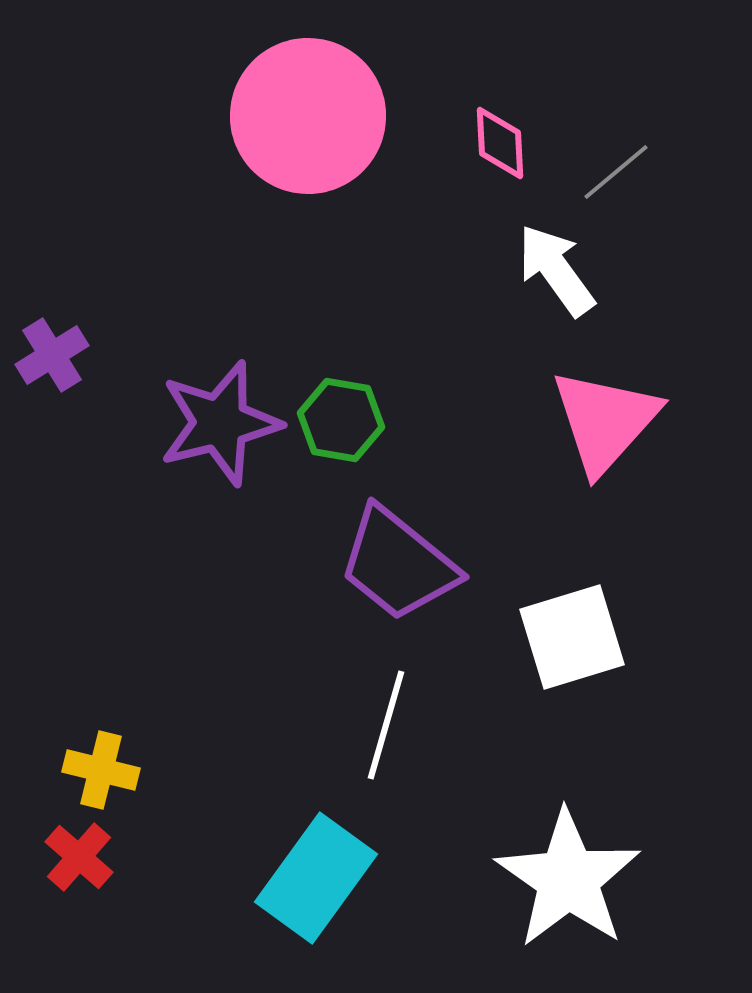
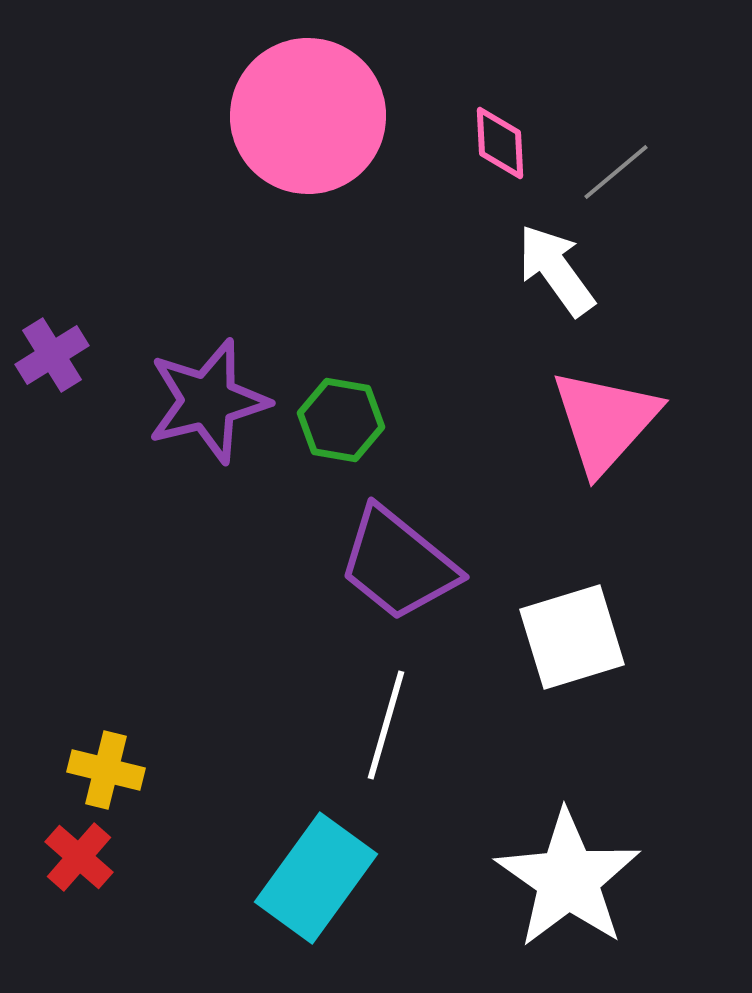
purple star: moved 12 px left, 22 px up
yellow cross: moved 5 px right
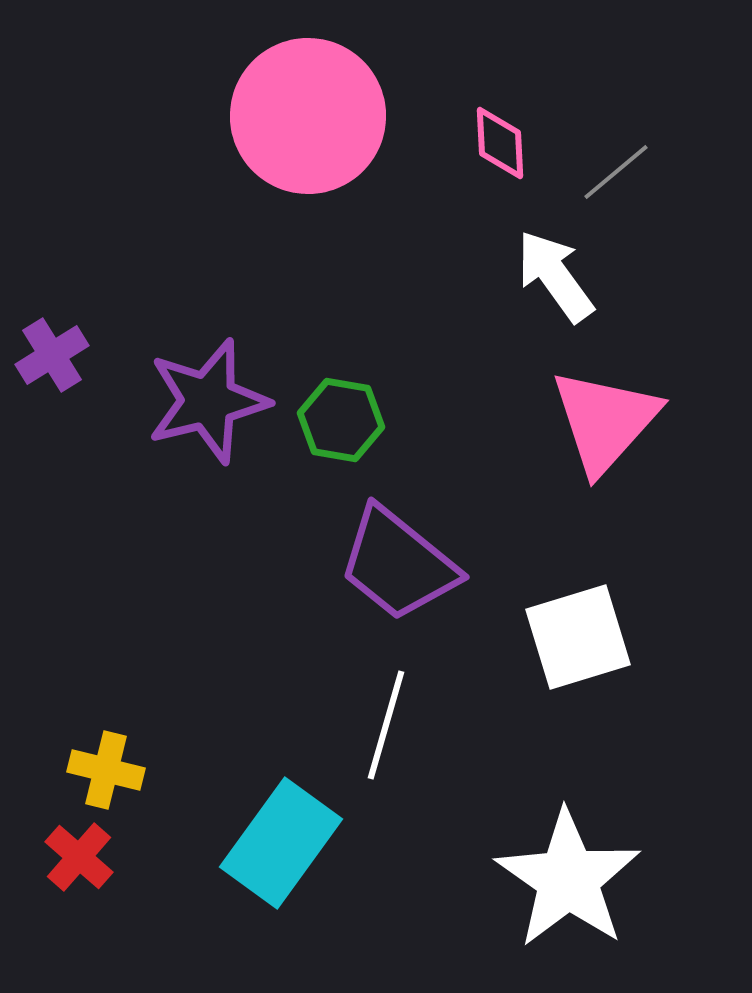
white arrow: moved 1 px left, 6 px down
white square: moved 6 px right
cyan rectangle: moved 35 px left, 35 px up
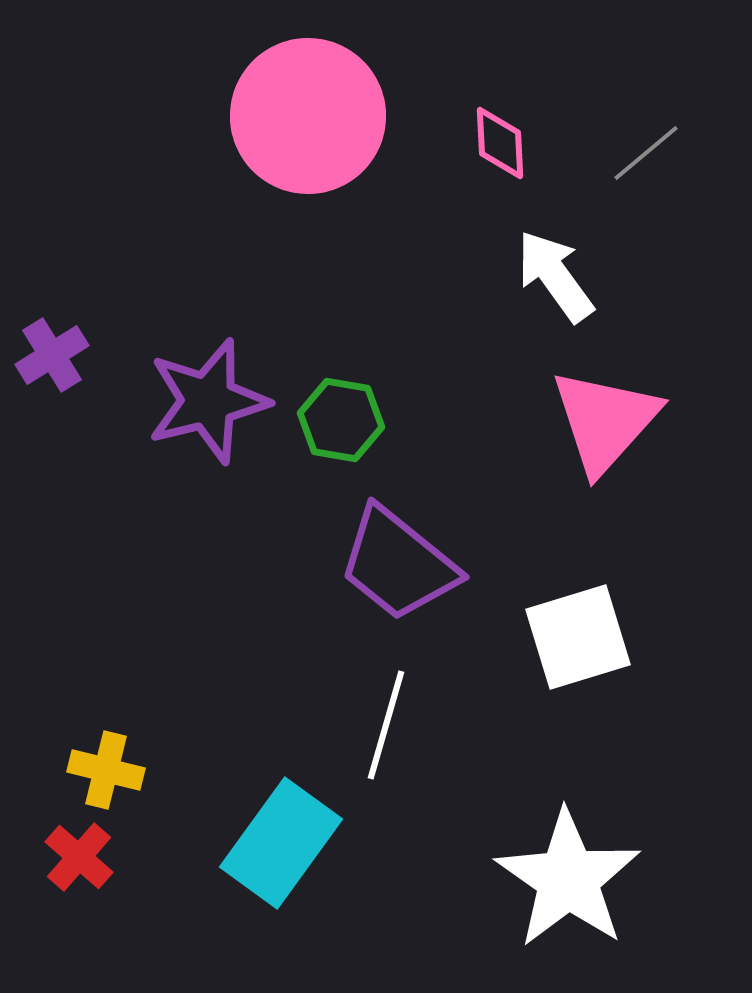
gray line: moved 30 px right, 19 px up
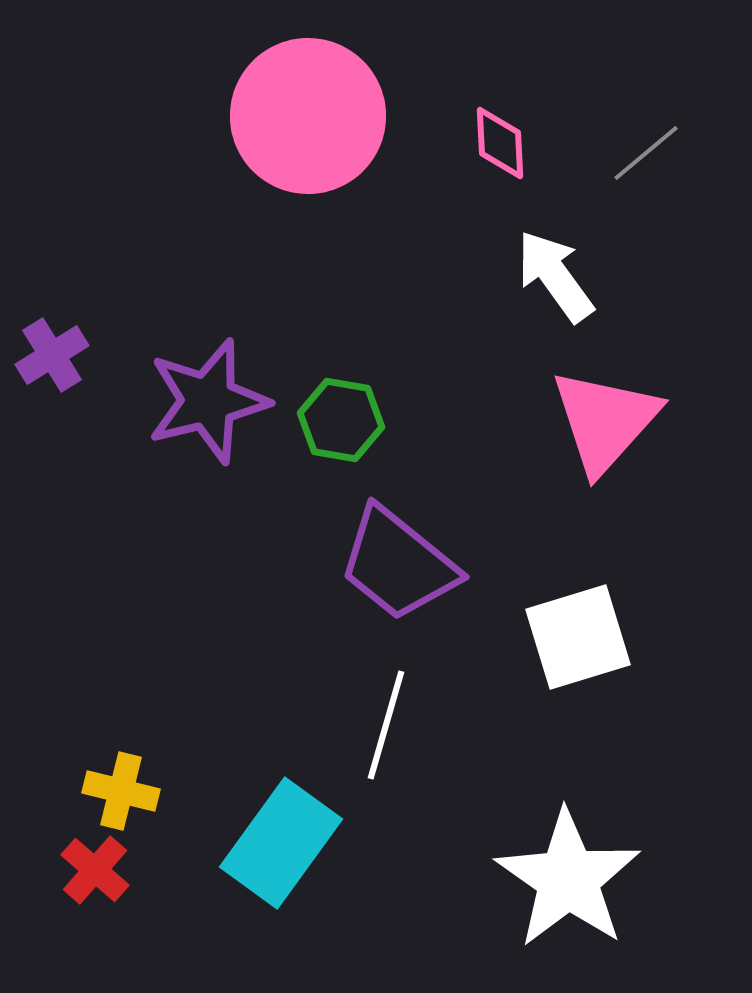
yellow cross: moved 15 px right, 21 px down
red cross: moved 16 px right, 13 px down
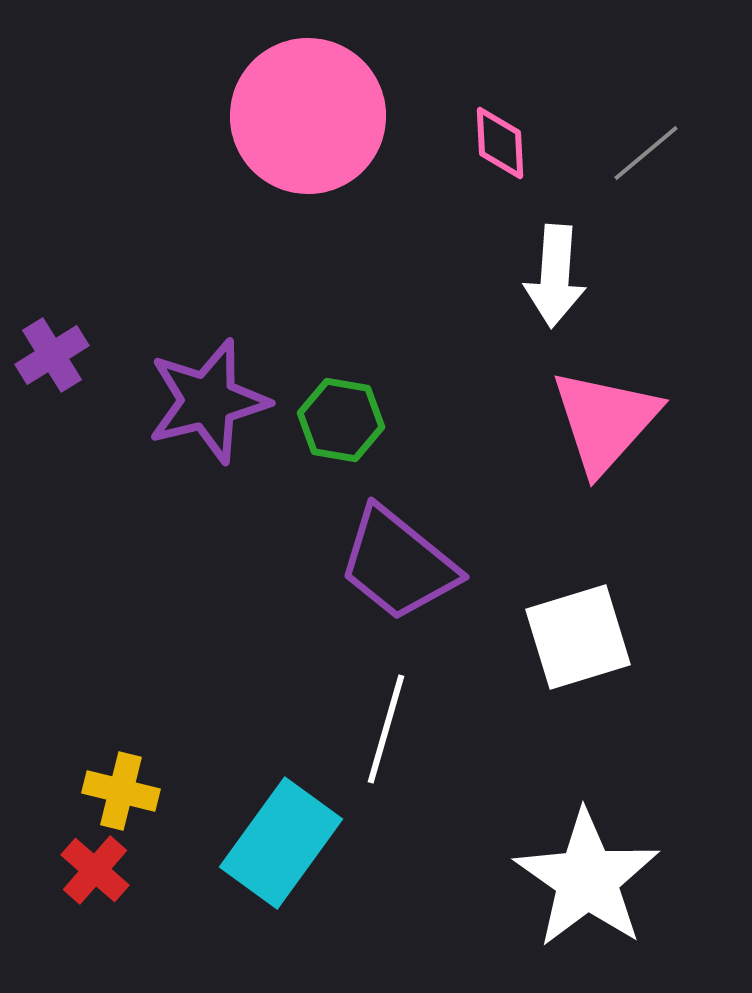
white arrow: rotated 140 degrees counterclockwise
white line: moved 4 px down
white star: moved 19 px right
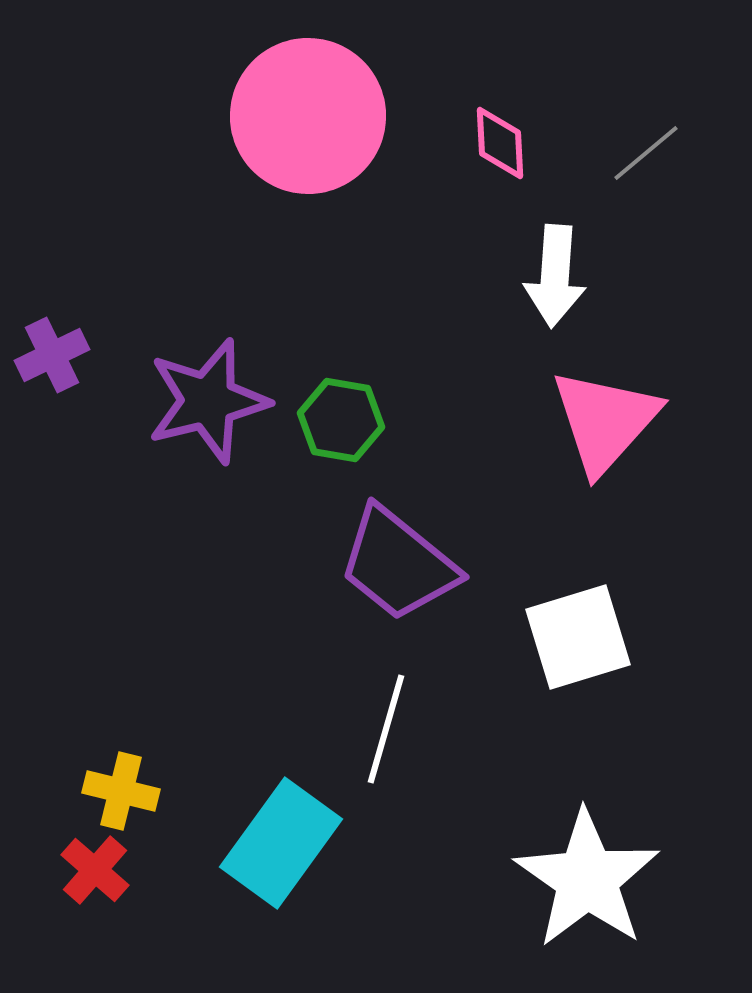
purple cross: rotated 6 degrees clockwise
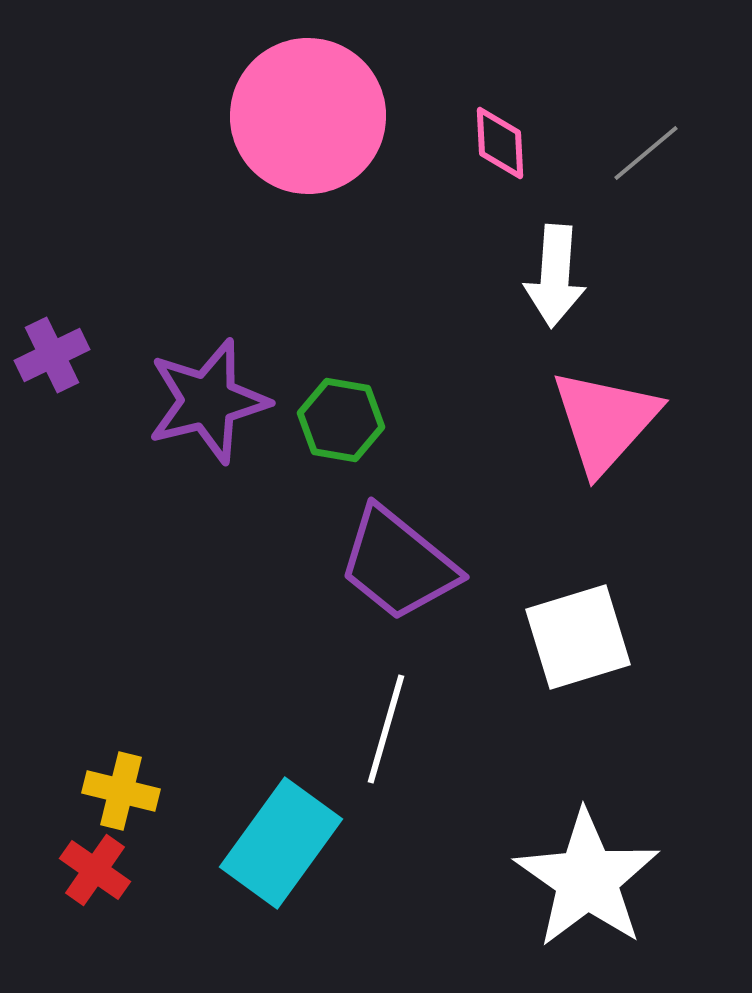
red cross: rotated 6 degrees counterclockwise
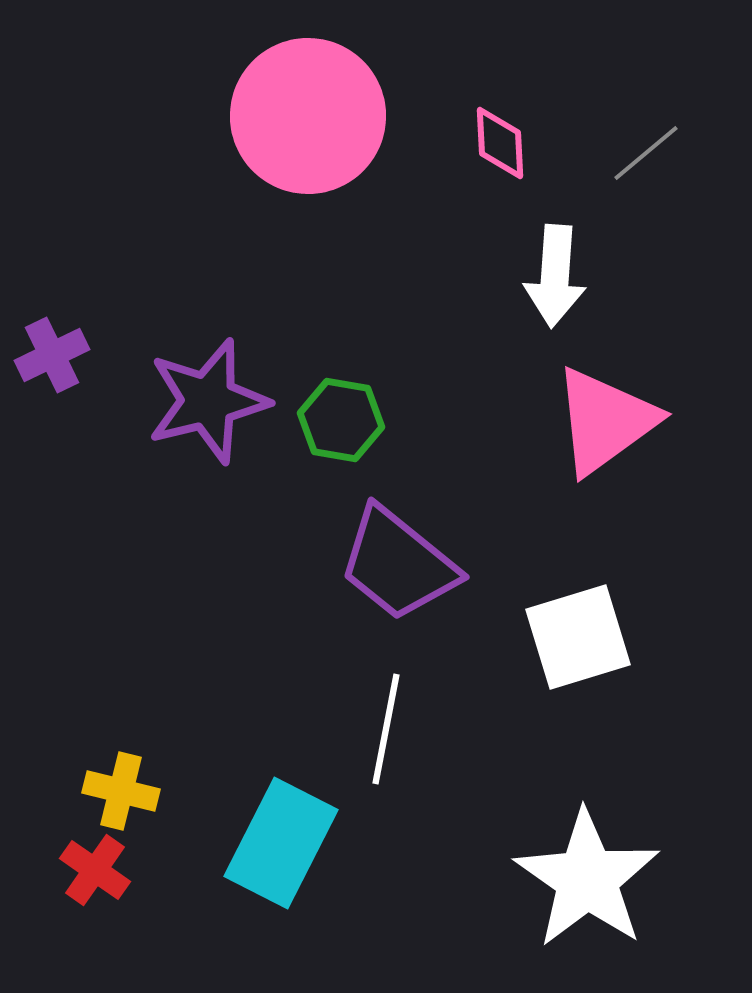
pink triangle: rotated 12 degrees clockwise
white line: rotated 5 degrees counterclockwise
cyan rectangle: rotated 9 degrees counterclockwise
